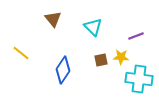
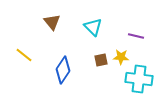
brown triangle: moved 1 px left, 3 px down
purple line: rotated 35 degrees clockwise
yellow line: moved 3 px right, 2 px down
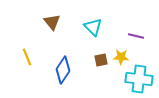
yellow line: moved 3 px right, 2 px down; rotated 30 degrees clockwise
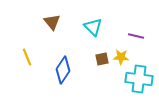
brown square: moved 1 px right, 1 px up
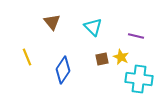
yellow star: rotated 21 degrees clockwise
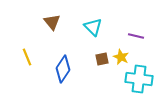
blue diamond: moved 1 px up
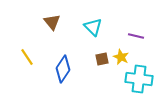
yellow line: rotated 12 degrees counterclockwise
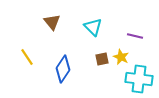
purple line: moved 1 px left
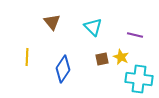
purple line: moved 1 px up
yellow line: rotated 36 degrees clockwise
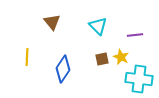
cyan triangle: moved 5 px right, 1 px up
purple line: rotated 21 degrees counterclockwise
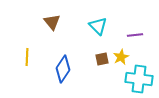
yellow star: rotated 21 degrees clockwise
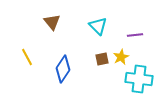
yellow line: rotated 30 degrees counterclockwise
